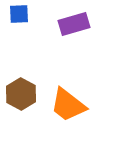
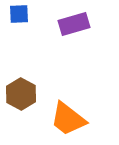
orange trapezoid: moved 14 px down
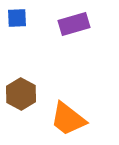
blue square: moved 2 px left, 4 px down
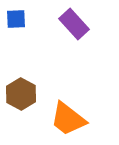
blue square: moved 1 px left, 1 px down
purple rectangle: rotated 64 degrees clockwise
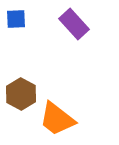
orange trapezoid: moved 11 px left
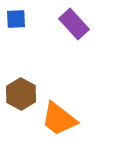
orange trapezoid: moved 2 px right
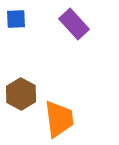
orange trapezoid: rotated 135 degrees counterclockwise
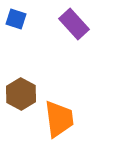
blue square: rotated 20 degrees clockwise
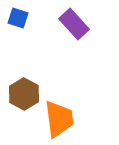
blue square: moved 2 px right, 1 px up
brown hexagon: moved 3 px right
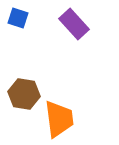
brown hexagon: rotated 20 degrees counterclockwise
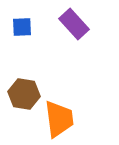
blue square: moved 4 px right, 9 px down; rotated 20 degrees counterclockwise
